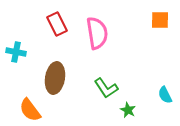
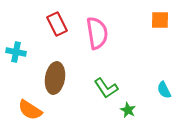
cyan semicircle: moved 1 px left, 5 px up
orange semicircle: rotated 20 degrees counterclockwise
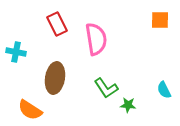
pink semicircle: moved 1 px left, 6 px down
green star: moved 5 px up; rotated 21 degrees counterclockwise
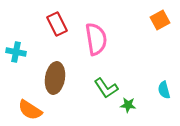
orange square: rotated 30 degrees counterclockwise
cyan semicircle: rotated 12 degrees clockwise
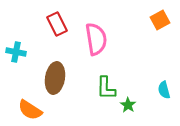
green L-shape: rotated 35 degrees clockwise
green star: rotated 28 degrees clockwise
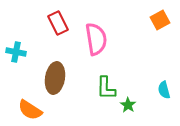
red rectangle: moved 1 px right, 1 px up
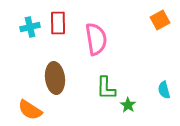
red rectangle: rotated 25 degrees clockwise
cyan cross: moved 14 px right, 25 px up; rotated 24 degrees counterclockwise
brown ellipse: rotated 16 degrees counterclockwise
